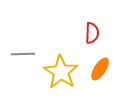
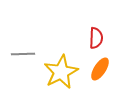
red semicircle: moved 4 px right, 5 px down
yellow star: rotated 12 degrees clockwise
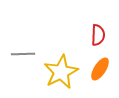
red semicircle: moved 2 px right, 3 px up
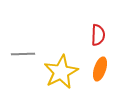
orange ellipse: rotated 15 degrees counterclockwise
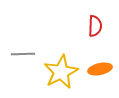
red semicircle: moved 3 px left, 9 px up
orange ellipse: rotated 60 degrees clockwise
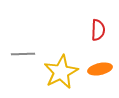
red semicircle: moved 3 px right, 4 px down
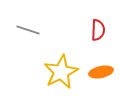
gray line: moved 5 px right, 24 px up; rotated 20 degrees clockwise
orange ellipse: moved 1 px right, 3 px down
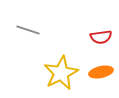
red semicircle: moved 3 px right, 7 px down; rotated 80 degrees clockwise
yellow star: moved 1 px down
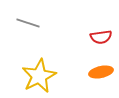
gray line: moved 7 px up
yellow star: moved 22 px left, 3 px down
